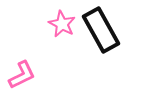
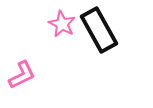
black rectangle: moved 2 px left
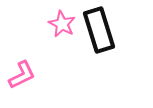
black rectangle: rotated 12 degrees clockwise
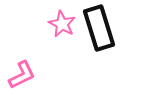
black rectangle: moved 2 px up
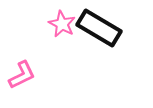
black rectangle: rotated 42 degrees counterclockwise
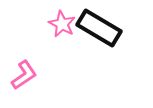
pink L-shape: moved 2 px right; rotated 8 degrees counterclockwise
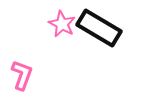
pink L-shape: moved 2 px left; rotated 36 degrees counterclockwise
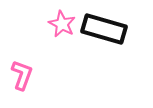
black rectangle: moved 5 px right, 1 px down; rotated 15 degrees counterclockwise
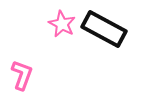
black rectangle: rotated 12 degrees clockwise
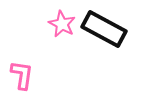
pink L-shape: rotated 12 degrees counterclockwise
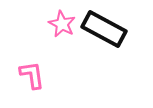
pink L-shape: moved 10 px right; rotated 16 degrees counterclockwise
